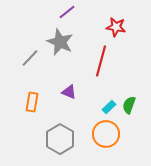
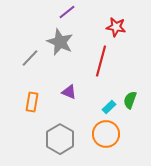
green semicircle: moved 1 px right, 5 px up
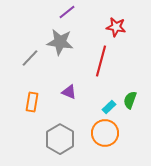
gray star: rotated 16 degrees counterclockwise
orange circle: moved 1 px left, 1 px up
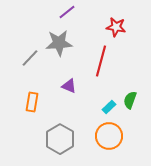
gray star: moved 1 px left, 1 px down; rotated 12 degrees counterclockwise
purple triangle: moved 6 px up
orange circle: moved 4 px right, 3 px down
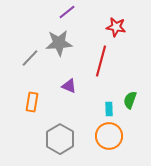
cyan rectangle: moved 2 px down; rotated 48 degrees counterclockwise
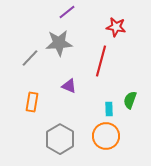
orange circle: moved 3 px left
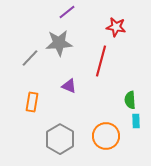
green semicircle: rotated 24 degrees counterclockwise
cyan rectangle: moved 27 px right, 12 px down
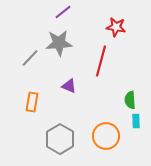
purple line: moved 4 px left
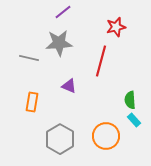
red star: rotated 24 degrees counterclockwise
gray line: moved 1 px left; rotated 60 degrees clockwise
cyan rectangle: moved 2 px left, 1 px up; rotated 40 degrees counterclockwise
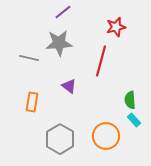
purple triangle: rotated 14 degrees clockwise
